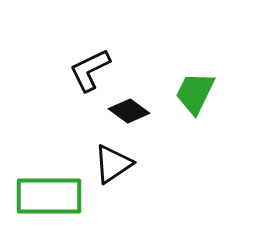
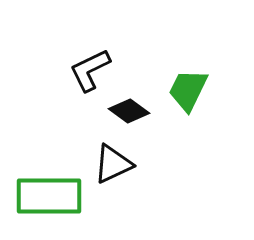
green trapezoid: moved 7 px left, 3 px up
black triangle: rotated 9 degrees clockwise
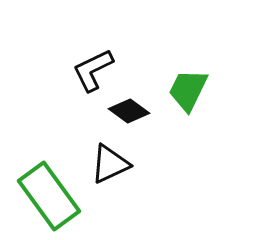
black L-shape: moved 3 px right
black triangle: moved 3 px left
green rectangle: rotated 54 degrees clockwise
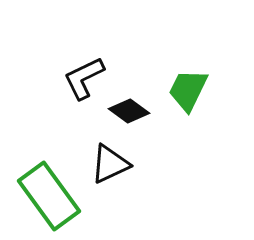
black L-shape: moved 9 px left, 8 px down
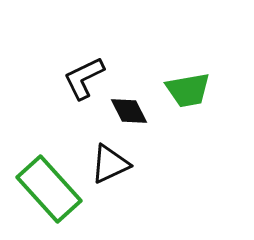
green trapezoid: rotated 126 degrees counterclockwise
black diamond: rotated 27 degrees clockwise
green rectangle: moved 7 px up; rotated 6 degrees counterclockwise
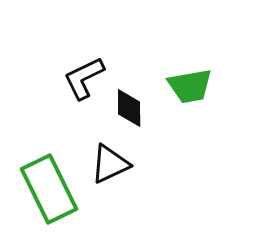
green trapezoid: moved 2 px right, 4 px up
black diamond: moved 3 px up; rotated 27 degrees clockwise
green rectangle: rotated 16 degrees clockwise
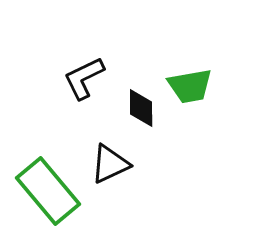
black diamond: moved 12 px right
green rectangle: moved 1 px left, 2 px down; rotated 14 degrees counterclockwise
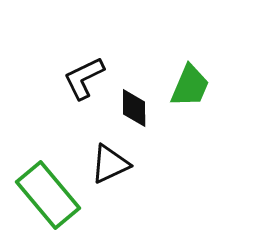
green trapezoid: rotated 57 degrees counterclockwise
black diamond: moved 7 px left
green rectangle: moved 4 px down
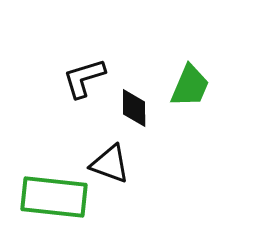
black L-shape: rotated 9 degrees clockwise
black triangle: rotated 45 degrees clockwise
green rectangle: moved 6 px right, 2 px down; rotated 44 degrees counterclockwise
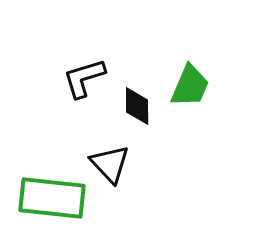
black diamond: moved 3 px right, 2 px up
black triangle: rotated 27 degrees clockwise
green rectangle: moved 2 px left, 1 px down
